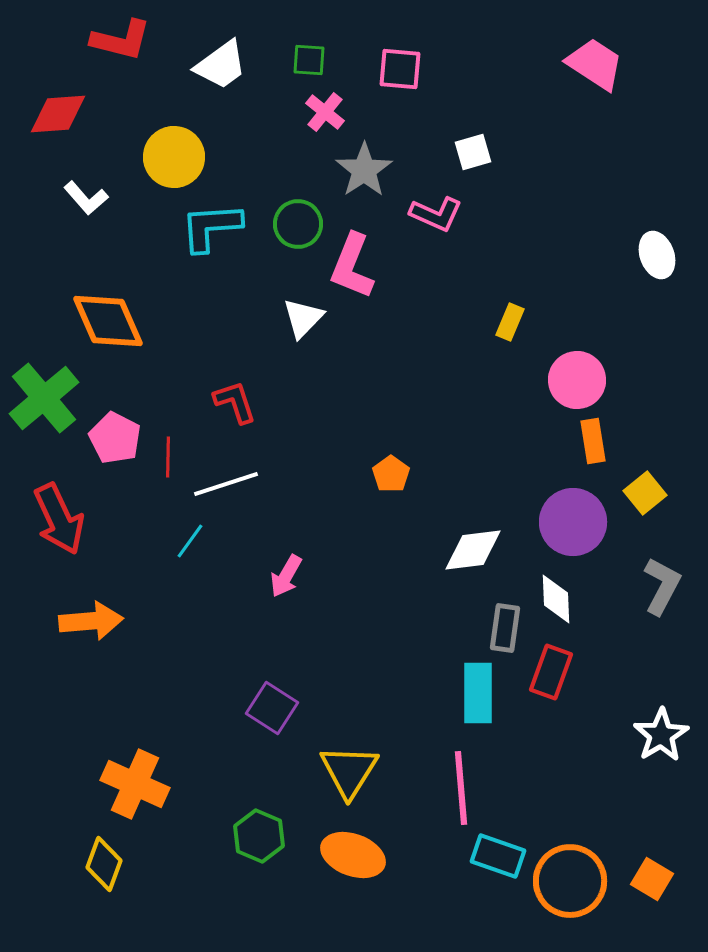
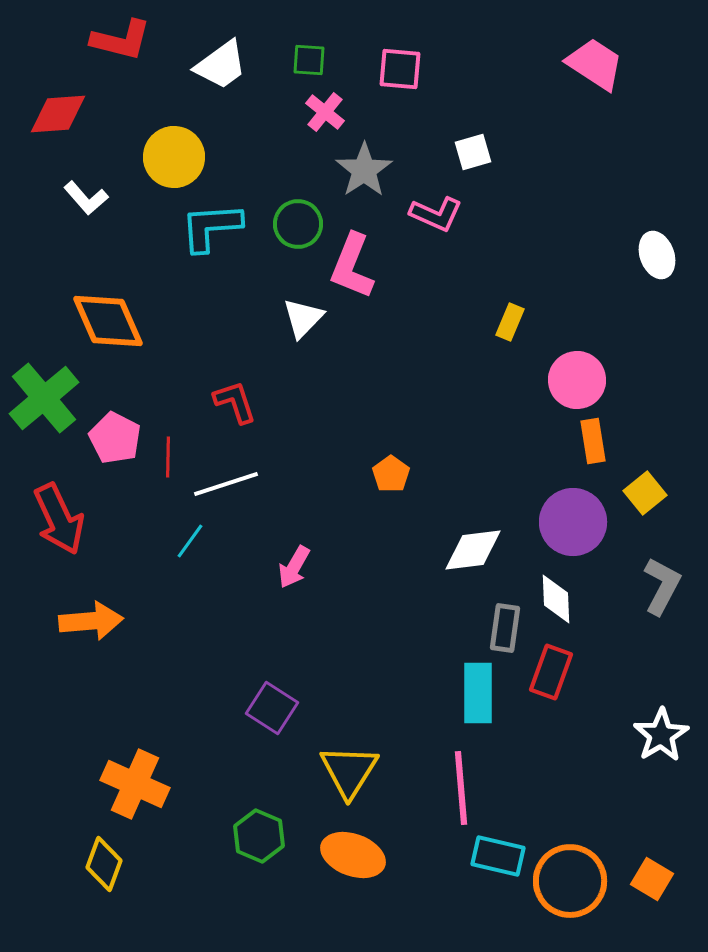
pink arrow at (286, 576): moved 8 px right, 9 px up
cyan rectangle at (498, 856): rotated 6 degrees counterclockwise
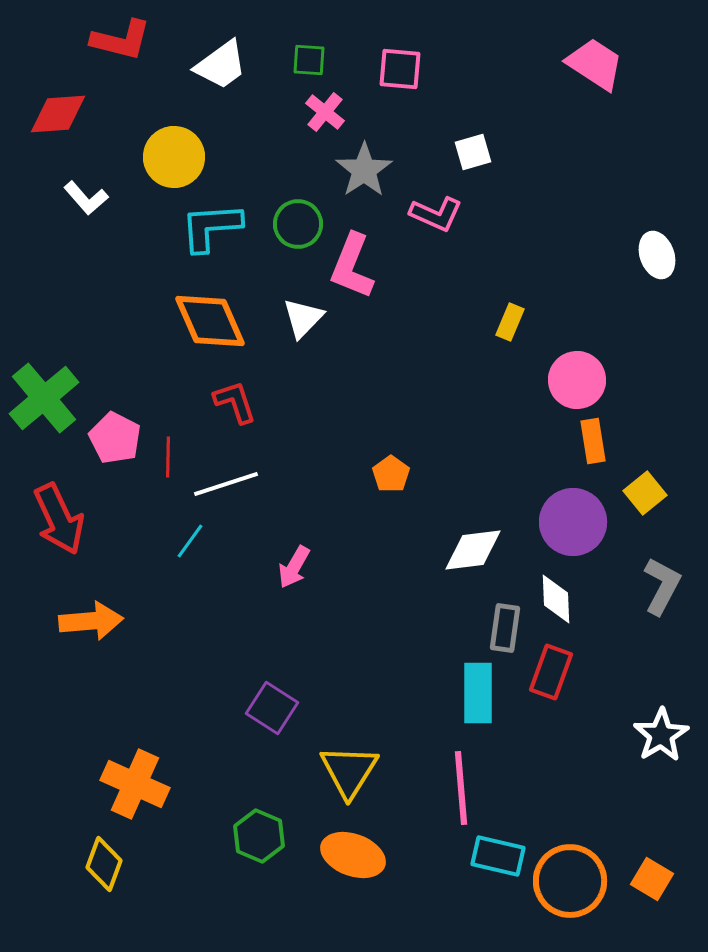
orange diamond at (108, 321): moved 102 px right
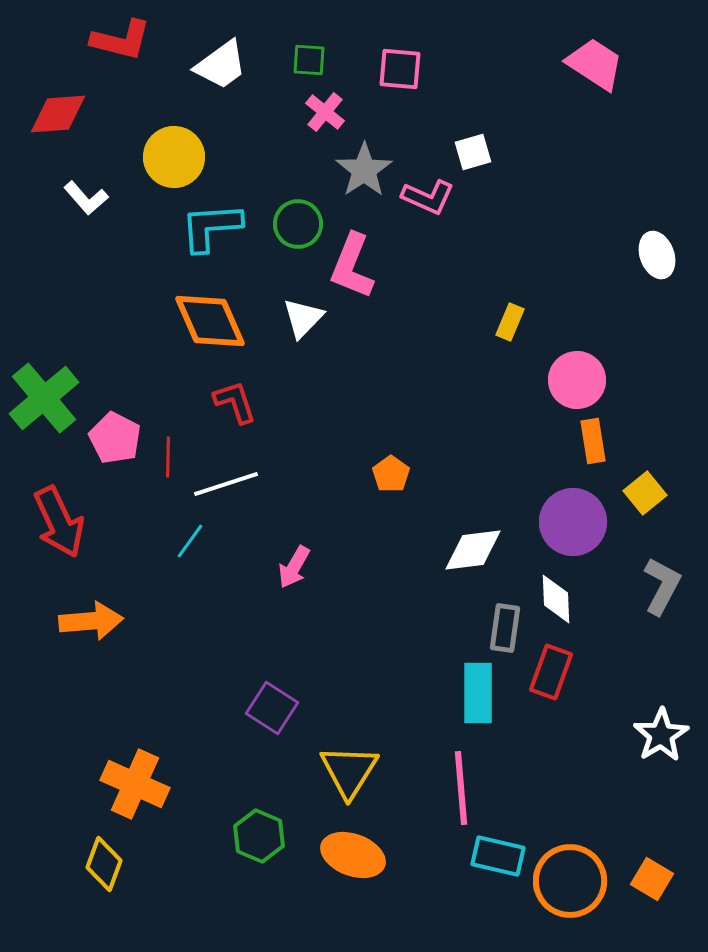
pink L-shape at (436, 214): moved 8 px left, 17 px up
red arrow at (59, 519): moved 3 px down
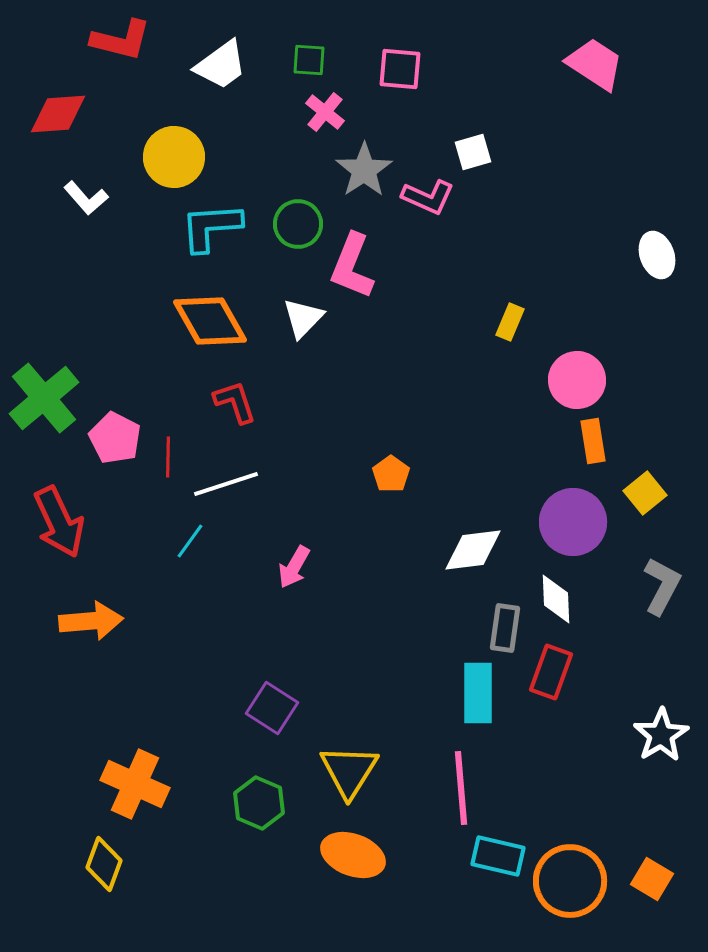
orange diamond at (210, 321): rotated 6 degrees counterclockwise
green hexagon at (259, 836): moved 33 px up
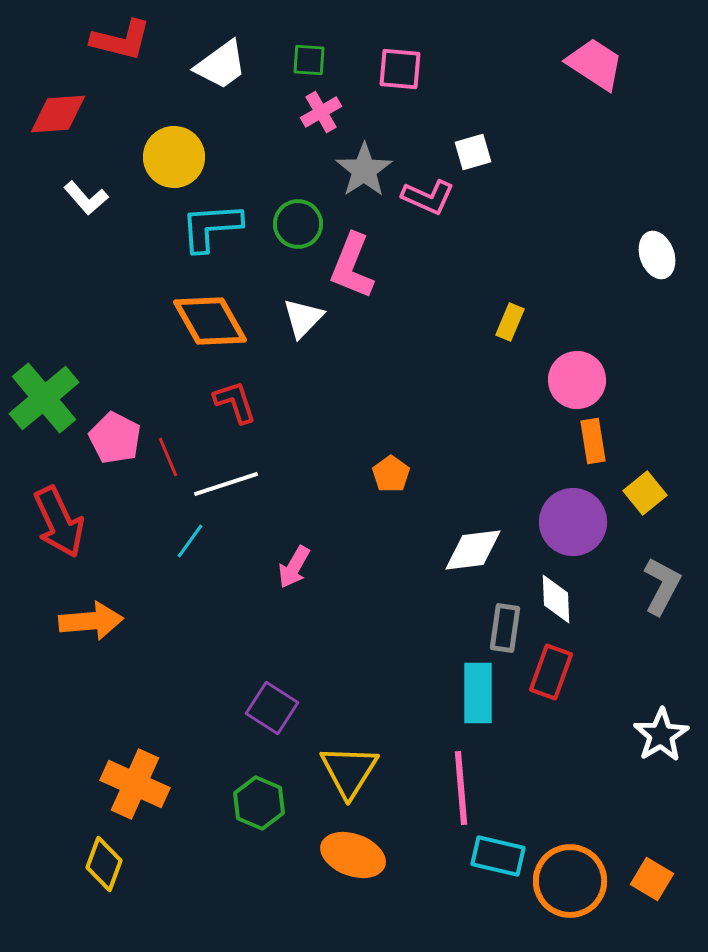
pink cross at (325, 112): moved 4 px left; rotated 21 degrees clockwise
red line at (168, 457): rotated 24 degrees counterclockwise
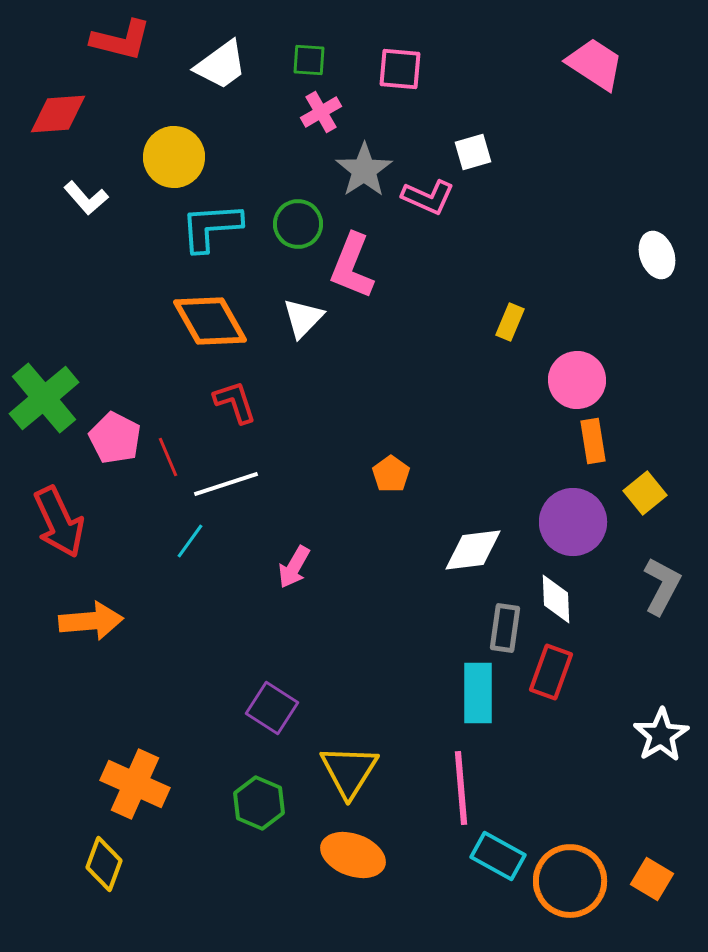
cyan rectangle at (498, 856): rotated 16 degrees clockwise
